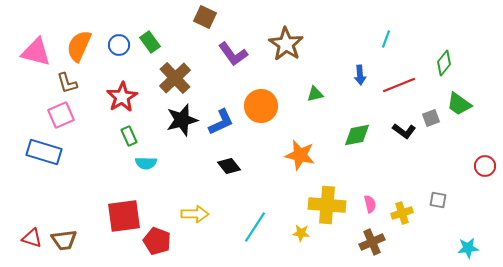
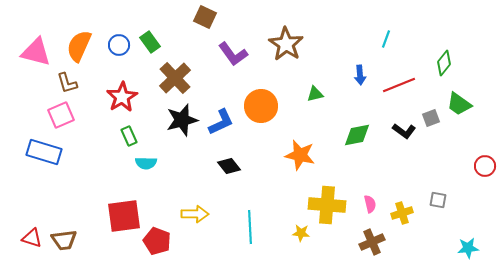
cyan line at (255, 227): moved 5 px left; rotated 36 degrees counterclockwise
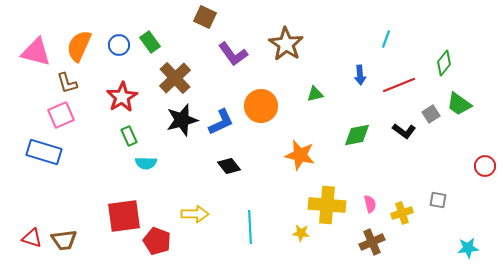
gray square at (431, 118): moved 4 px up; rotated 12 degrees counterclockwise
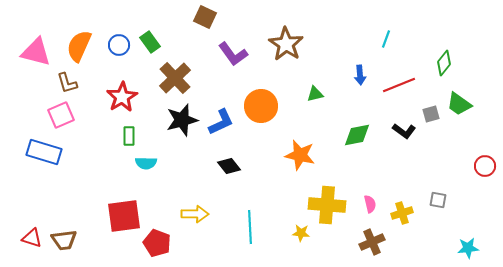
gray square at (431, 114): rotated 18 degrees clockwise
green rectangle at (129, 136): rotated 24 degrees clockwise
red pentagon at (157, 241): moved 2 px down
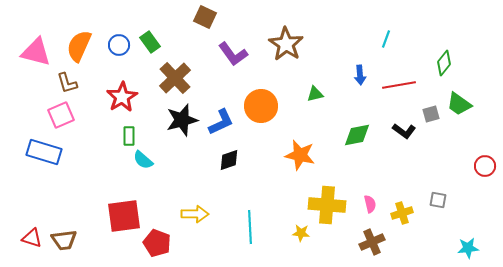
red line at (399, 85): rotated 12 degrees clockwise
cyan semicircle at (146, 163): moved 3 px left, 3 px up; rotated 40 degrees clockwise
black diamond at (229, 166): moved 6 px up; rotated 70 degrees counterclockwise
